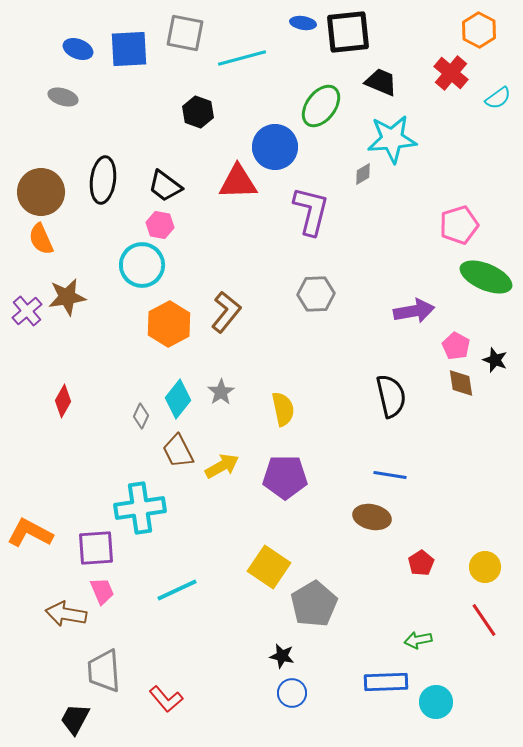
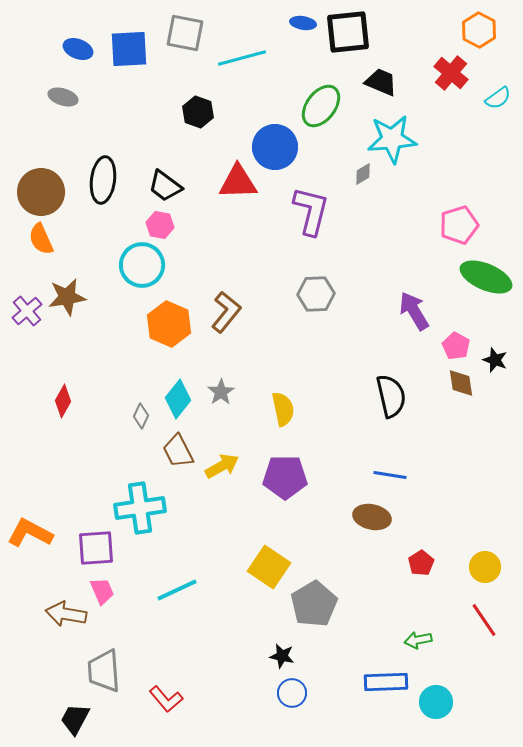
purple arrow at (414, 311): rotated 111 degrees counterclockwise
orange hexagon at (169, 324): rotated 9 degrees counterclockwise
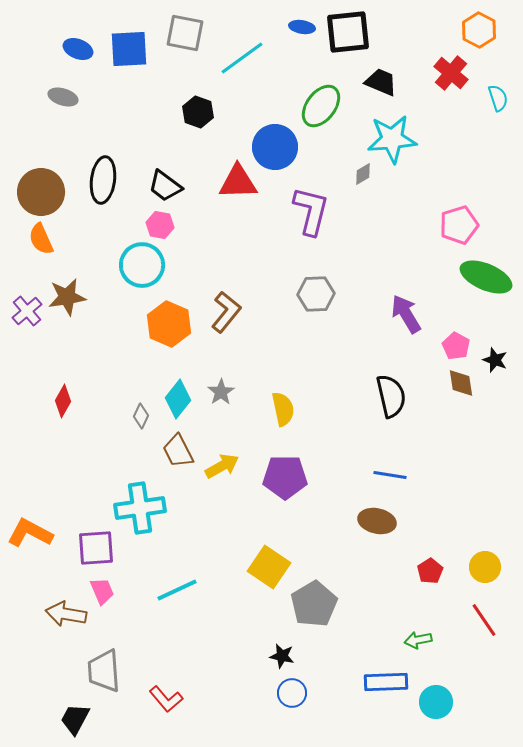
blue ellipse at (303, 23): moved 1 px left, 4 px down
cyan line at (242, 58): rotated 21 degrees counterclockwise
cyan semicircle at (498, 98): rotated 72 degrees counterclockwise
purple arrow at (414, 311): moved 8 px left, 3 px down
brown ellipse at (372, 517): moved 5 px right, 4 px down
red pentagon at (421, 563): moved 9 px right, 8 px down
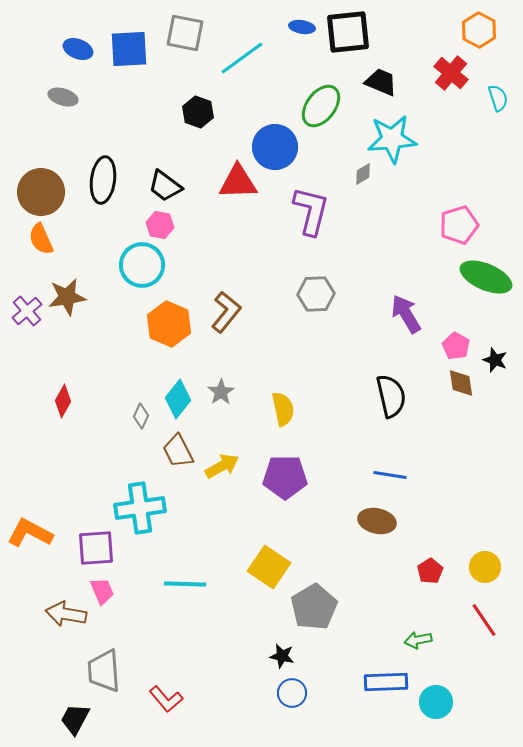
cyan line at (177, 590): moved 8 px right, 6 px up; rotated 27 degrees clockwise
gray pentagon at (314, 604): moved 3 px down
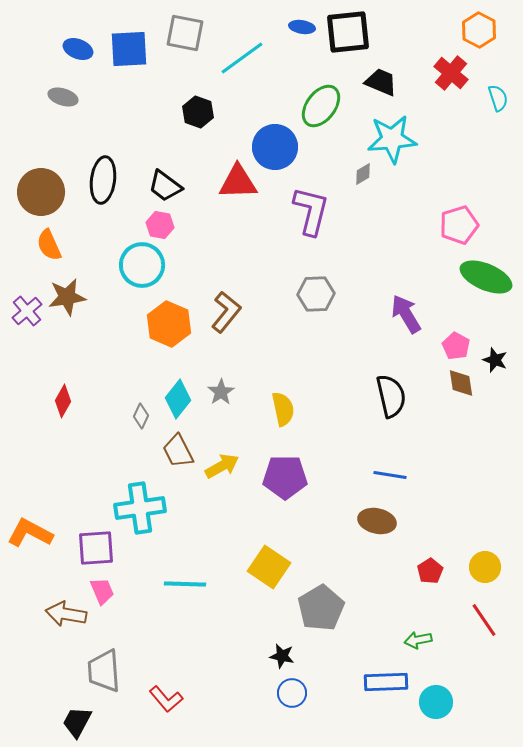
orange semicircle at (41, 239): moved 8 px right, 6 px down
gray pentagon at (314, 607): moved 7 px right, 1 px down
black trapezoid at (75, 719): moved 2 px right, 3 px down
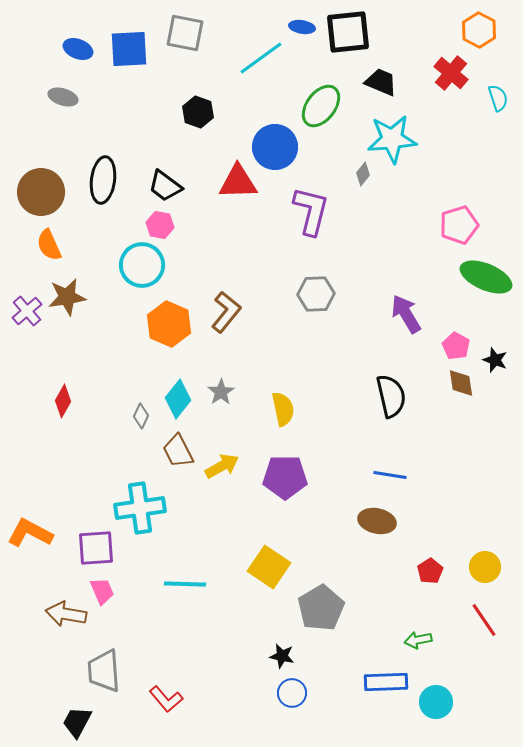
cyan line at (242, 58): moved 19 px right
gray diamond at (363, 174): rotated 20 degrees counterclockwise
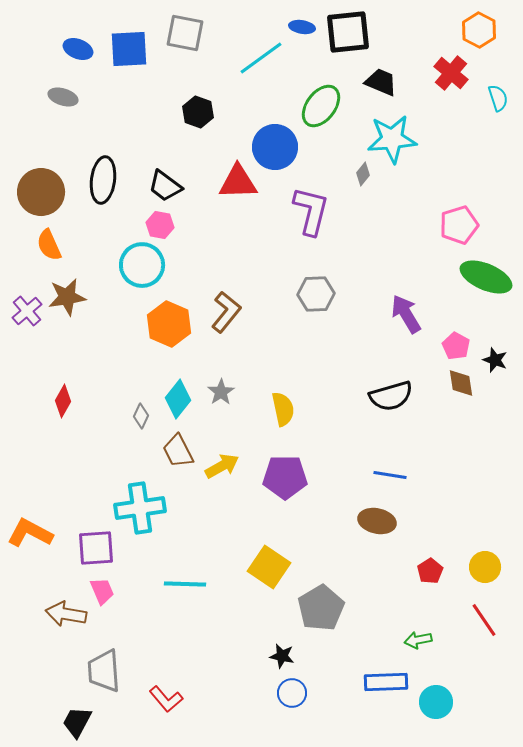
black semicircle at (391, 396): rotated 87 degrees clockwise
